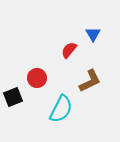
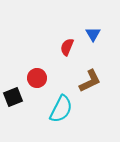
red semicircle: moved 2 px left, 3 px up; rotated 18 degrees counterclockwise
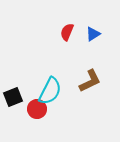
blue triangle: rotated 28 degrees clockwise
red semicircle: moved 15 px up
red circle: moved 31 px down
cyan semicircle: moved 11 px left, 18 px up
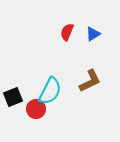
red circle: moved 1 px left
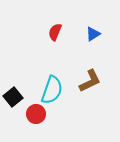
red semicircle: moved 12 px left
cyan semicircle: moved 2 px right, 1 px up; rotated 8 degrees counterclockwise
black square: rotated 18 degrees counterclockwise
red circle: moved 5 px down
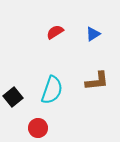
red semicircle: rotated 36 degrees clockwise
brown L-shape: moved 7 px right; rotated 20 degrees clockwise
red circle: moved 2 px right, 14 px down
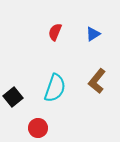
red semicircle: rotated 36 degrees counterclockwise
brown L-shape: rotated 135 degrees clockwise
cyan semicircle: moved 3 px right, 2 px up
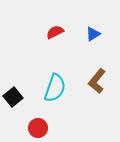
red semicircle: rotated 42 degrees clockwise
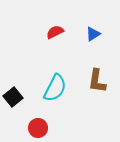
brown L-shape: rotated 30 degrees counterclockwise
cyan semicircle: rotated 8 degrees clockwise
